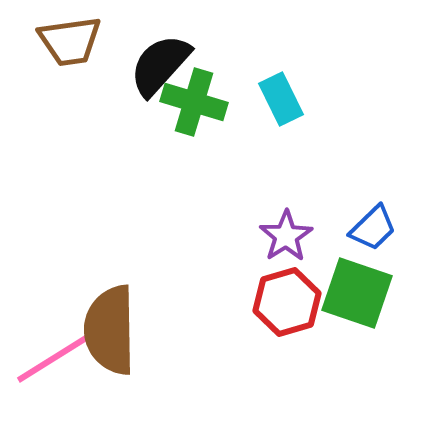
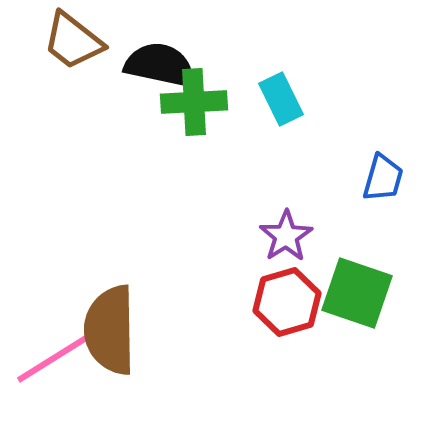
brown trapezoid: moved 3 px right; rotated 46 degrees clockwise
black semicircle: rotated 60 degrees clockwise
green cross: rotated 20 degrees counterclockwise
blue trapezoid: moved 10 px right, 50 px up; rotated 30 degrees counterclockwise
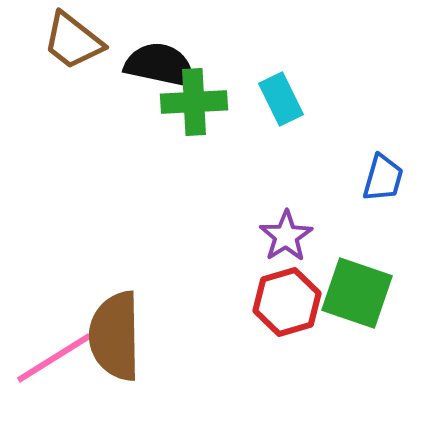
brown semicircle: moved 5 px right, 6 px down
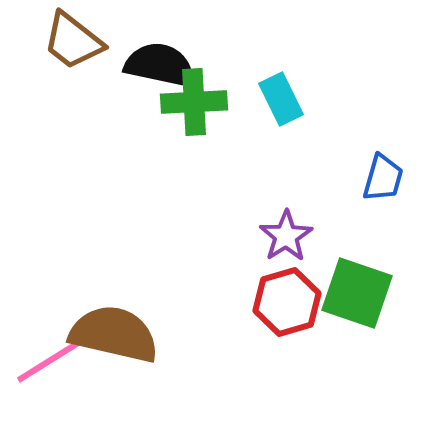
brown semicircle: moved 1 px left, 2 px up; rotated 104 degrees clockwise
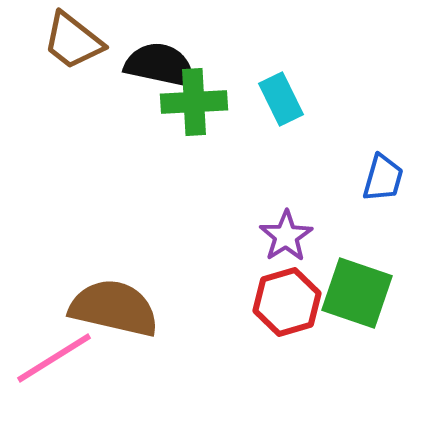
brown semicircle: moved 26 px up
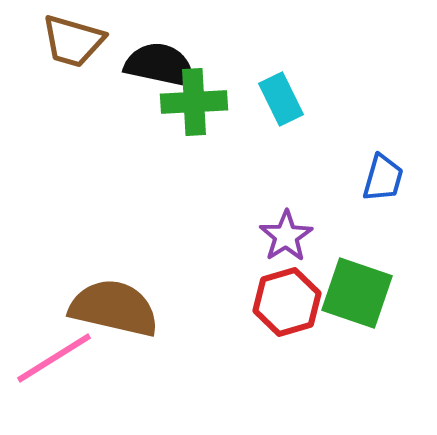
brown trapezoid: rotated 22 degrees counterclockwise
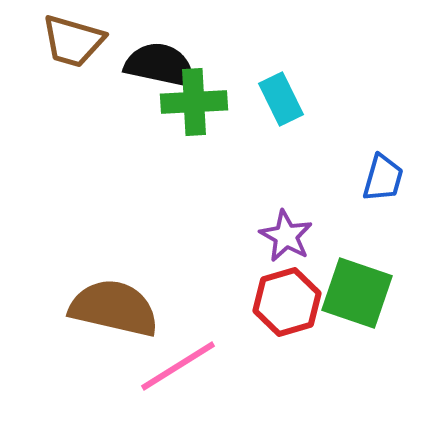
purple star: rotated 10 degrees counterclockwise
pink line: moved 124 px right, 8 px down
